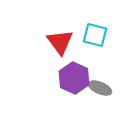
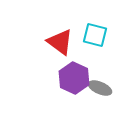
red triangle: rotated 16 degrees counterclockwise
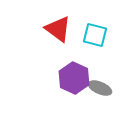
red triangle: moved 2 px left, 13 px up
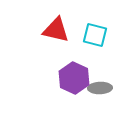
red triangle: moved 2 px left, 1 px down; rotated 24 degrees counterclockwise
gray ellipse: rotated 25 degrees counterclockwise
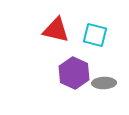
purple hexagon: moved 5 px up
gray ellipse: moved 4 px right, 5 px up
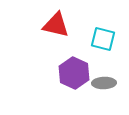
red triangle: moved 5 px up
cyan square: moved 8 px right, 4 px down
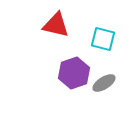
purple hexagon: rotated 16 degrees clockwise
gray ellipse: rotated 30 degrees counterclockwise
